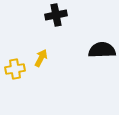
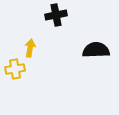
black semicircle: moved 6 px left
yellow arrow: moved 11 px left, 10 px up; rotated 18 degrees counterclockwise
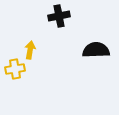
black cross: moved 3 px right, 1 px down
yellow arrow: moved 2 px down
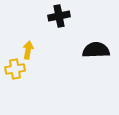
yellow arrow: moved 2 px left
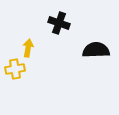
black cross: moved 7 px down; rotated 30 degrees clockwise
yellow arrow: moved 2 px up
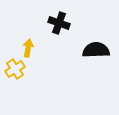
yellow cross: rotated 24 degrees counterclockwise
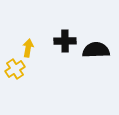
black cross: moved 6 px right, 18 px down; rotated 20 degrees counterclockwise
